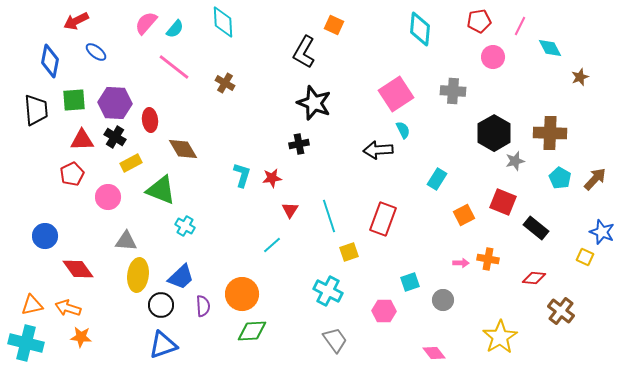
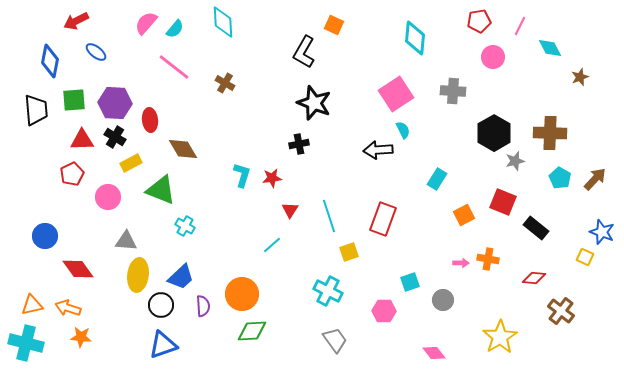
cyan diamond at (420, 29): moved 5 px left, 9 px down
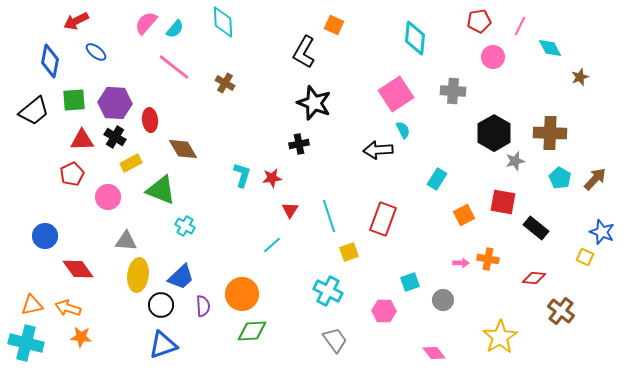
black trapezoid at (36, 110): moved 2 px left, 1 px down; rotated 56 degrees clockwise
red square at (503, 202): rotated 12 degrees counterclockwise
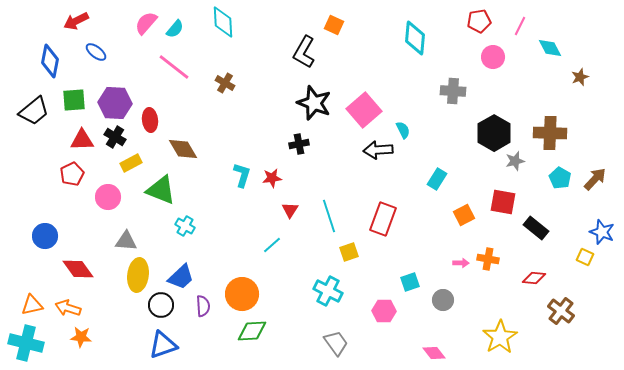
pink square at (396, 94): moved 32 px left, 16 px down; rotated 8 degrees counterclockwise
gray trapezoid at (335, 340): moved 1 px right, 3 px down
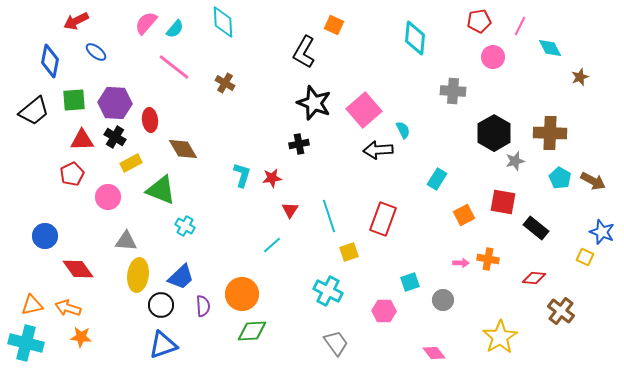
brown arrow at (595, 179): moved 2 px left, 2 px down; rotated 75 degrees clockwise
